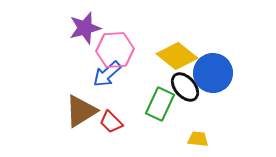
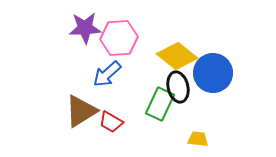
purple star: rotated 12 degrees clockwise
pink hexagon: moved 4 px right, 12 px up
black ellipse: moved 7 px left; rotated 28 degrees clockwise
red trapezoid: rotated 15 degrees counterclockwise
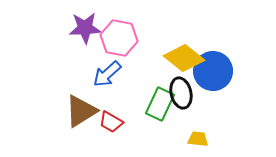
pink hexagon: rotated 15 degrees clockwise
yellow diamond: moved 7 px right, 2 px down
blue circle: moved 2 px up
black ellipse: moved 3 px right, 6 px down
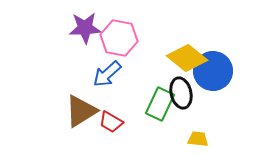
yellow diamond: moved 3 px right
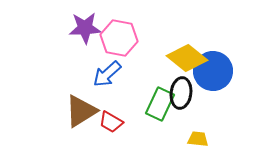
black ellipse: rotated 20 degrees clockwise
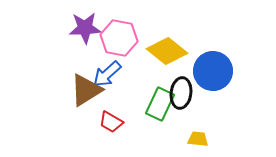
yellow diamond: moved 20 px left, 7 px up
brown triangle: moved 5 px right, 21 px up
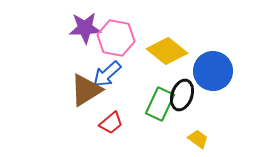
pink hexagon: moved 3 px left
black ellipse: moved 1 px right, 2 px down; rotated 12 degrees clockwise
red trapezoid: moved 1 px down; rotated 70 degrees counterclockwise
yellow trapezoid: rotated 30 degrees clockwise
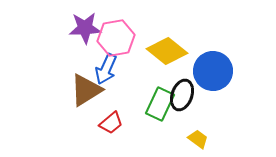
pink hexagon: rotated 21 degrees counterclockwise
blue arrow: moved 1 px left, 5 px up; rotated 24 degrees counterclockwise
